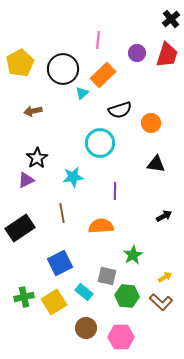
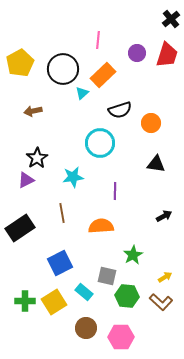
green cross: moved 1 px right, 4 px down; rotated 12 degrees clockwise
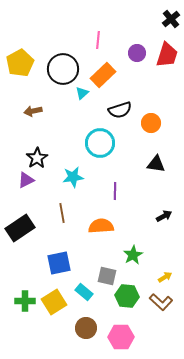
blue square: moved 1 px left; rotated 15 degrees clockwise
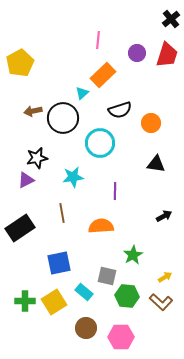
black circle: moved 49 px down
black star: rotated 20 degrees clockwise
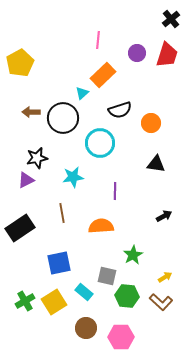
brown arrow: moved 2 px left, 1 px down; rotated 12 degrees clockwise
green cross: rotated 30 degrees counterclockwise
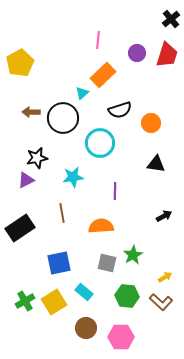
gray square: moved 13 px up
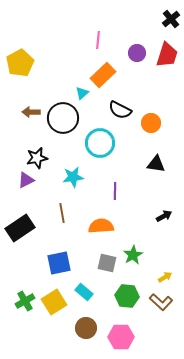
black semicircle: rotated 45 degrees clockwise
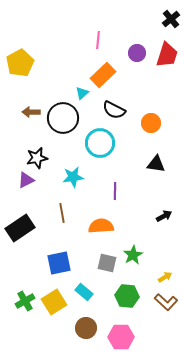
black semicircle: moved 6 px left
brown L-shape: moved 5 px right
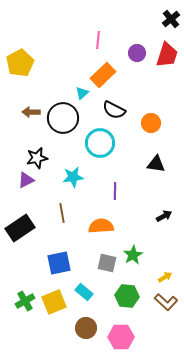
yellow square: rotated 10 degrees clockwise
